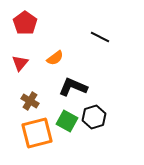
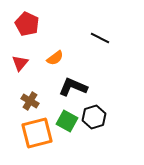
red pentagon: moved 2 px right, 1 px down; rotated 10 degrees counterclockwise
black line: moved 1 px down
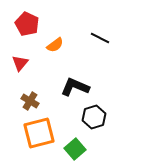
orange semicircle: moved 13 px up
black L-shape: moved 2 px right
green square: moved 8 px right, 28 px down; rotated 20 degrees clockwise
orange square: moved 2 px right
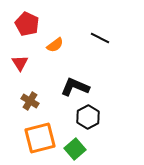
red triangle: rotated 12 degrees counterclockwise
black hexagon: moved 6 px left; rotated 10 degrees counterclockwise
orange square: moved 1 px right, 5 px down
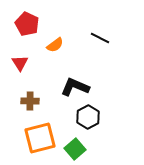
brown cross: rotated 30 degrees counterclockwise
